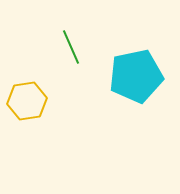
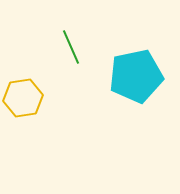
yellow hexagon: moved 4 px left, 3 px up
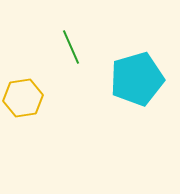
cyan pentagon: moved 1 px right, 3 px down; rotated 4 degrees counterclockwise
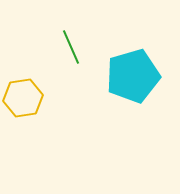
cyan pentagon: moved 4 px left, 3 px up
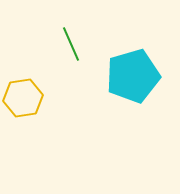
green line: moved 3 px up
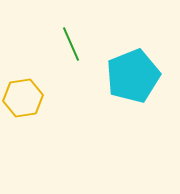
cyan pentagon: rotated 6 degrees counterclockwise
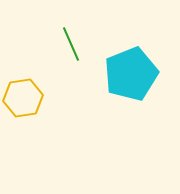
cyan pentagon: moved 2 px left, 2 px up
